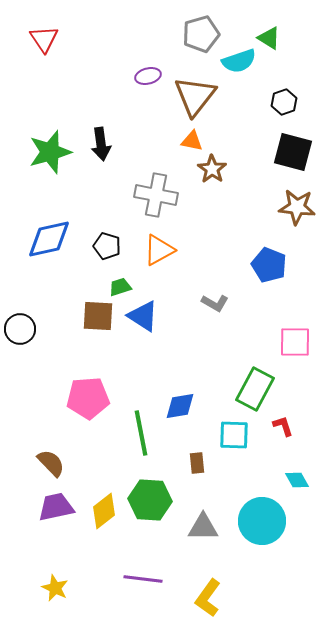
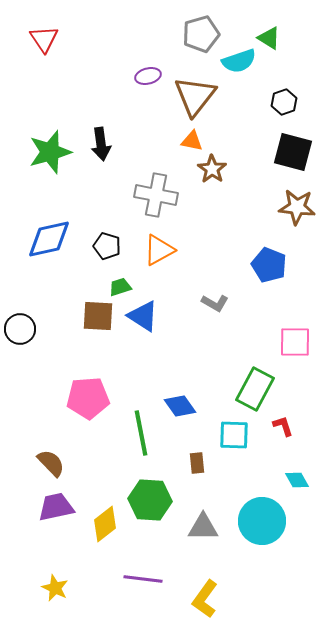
blue diamond at (180, 406): rotated 64 degrees clockwise
yellow diamond at (104, 511): moved 1 px right, 13 px down
yellow L-shape at (208, 598): moved 3 px left, 1 px down
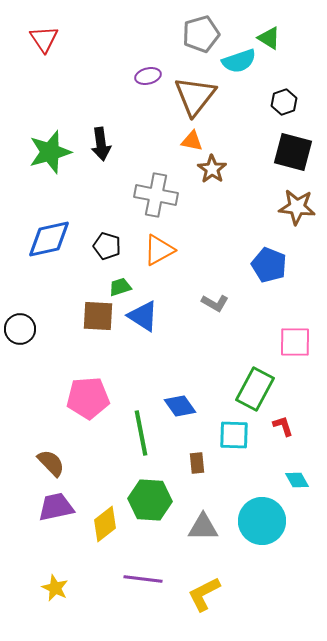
yellow L-shape at (205, 599): moved 1 px left, 5 px up; rotated 27 degrees clockwise
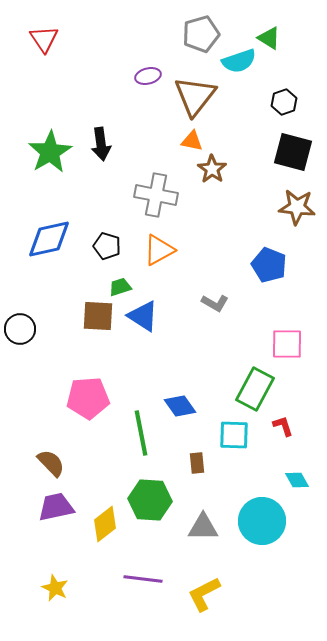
green star at (50, 152): rotated 15 degrees counterclockwise
pink square at (295, 342): moved 8 px left, 2 px down
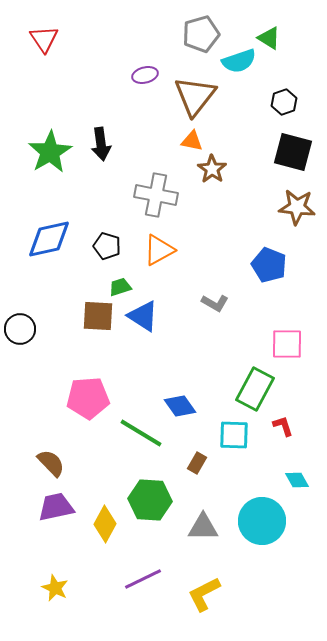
purple ellipse at (148, 76): moved 3 px left, 1 px up
green line at (141, 433): rotated 48 degrees counterclockwise
brown rectangle at (197, 463): rotated 35 degrees clockwise
yellow diamond at (105, 524): rotated 24 degrees counterclockwise
purple line at (143, 579): rotated 33 degrees counterclockwise
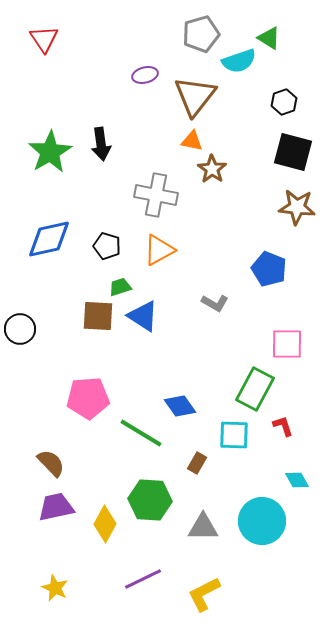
blue pentagon at (269, 265): moved 4 px down
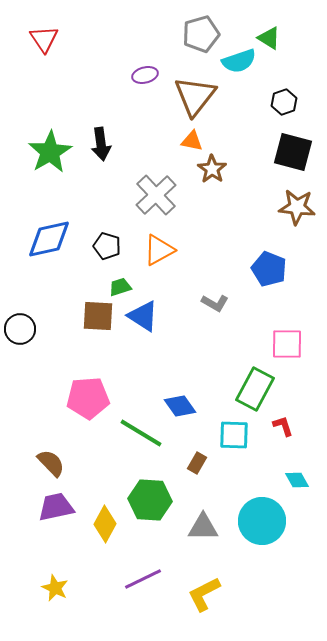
gray cross at (156, 195): rotated 36 degrees clockwise
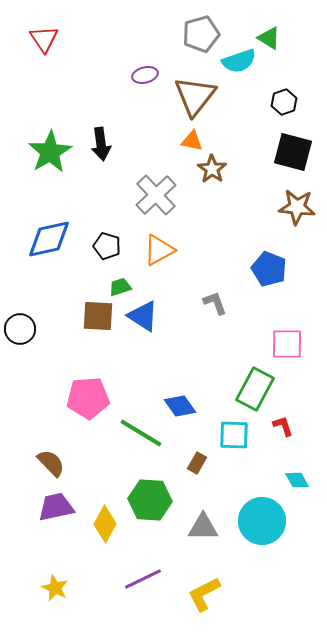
gray L-shape at (215, 303): rotated 140 degrees counterclockwise
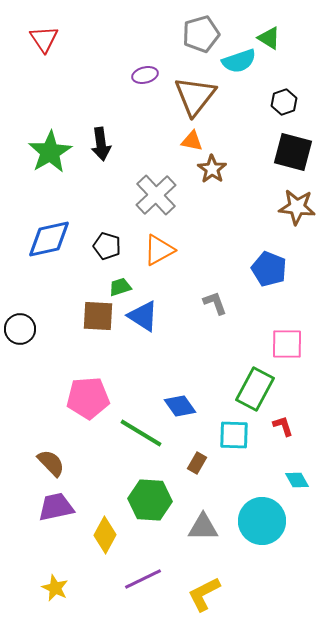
yellow diamond at (105, 524): moved 11 px down
